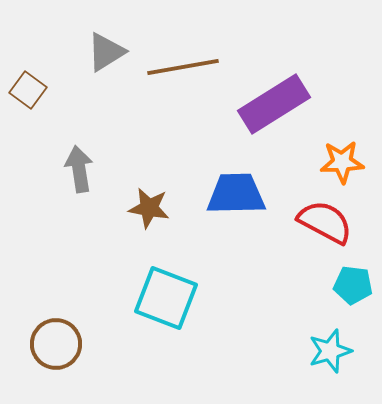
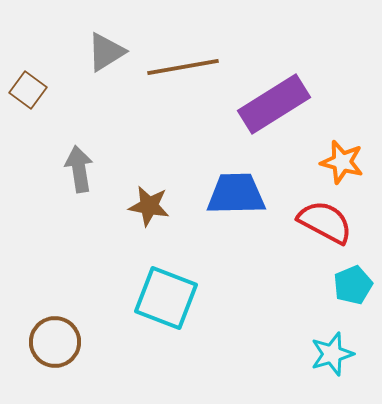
orange star: rotated 18 degrees clockwise
brown star: moved 2 px up
cyan pentagon: rotated 30 degrees counterclockwise
brown circle: moved 1 px left, 2 px up
cyan star: moved 2 px right, 3 px down
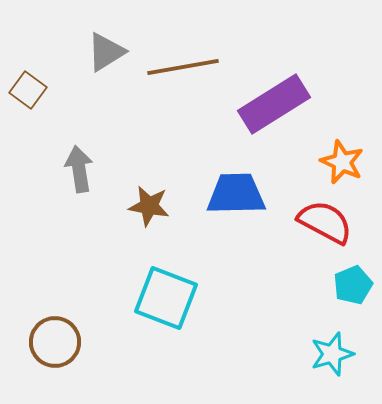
orange star: rotated 9 degrees clockwise
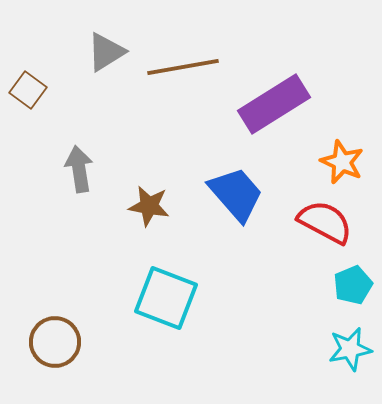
blue trapezoid: rotated 50 degrees clockwise
cyan star: moved 18 px right, 5 px up; rotated 6 degrees clockwise
